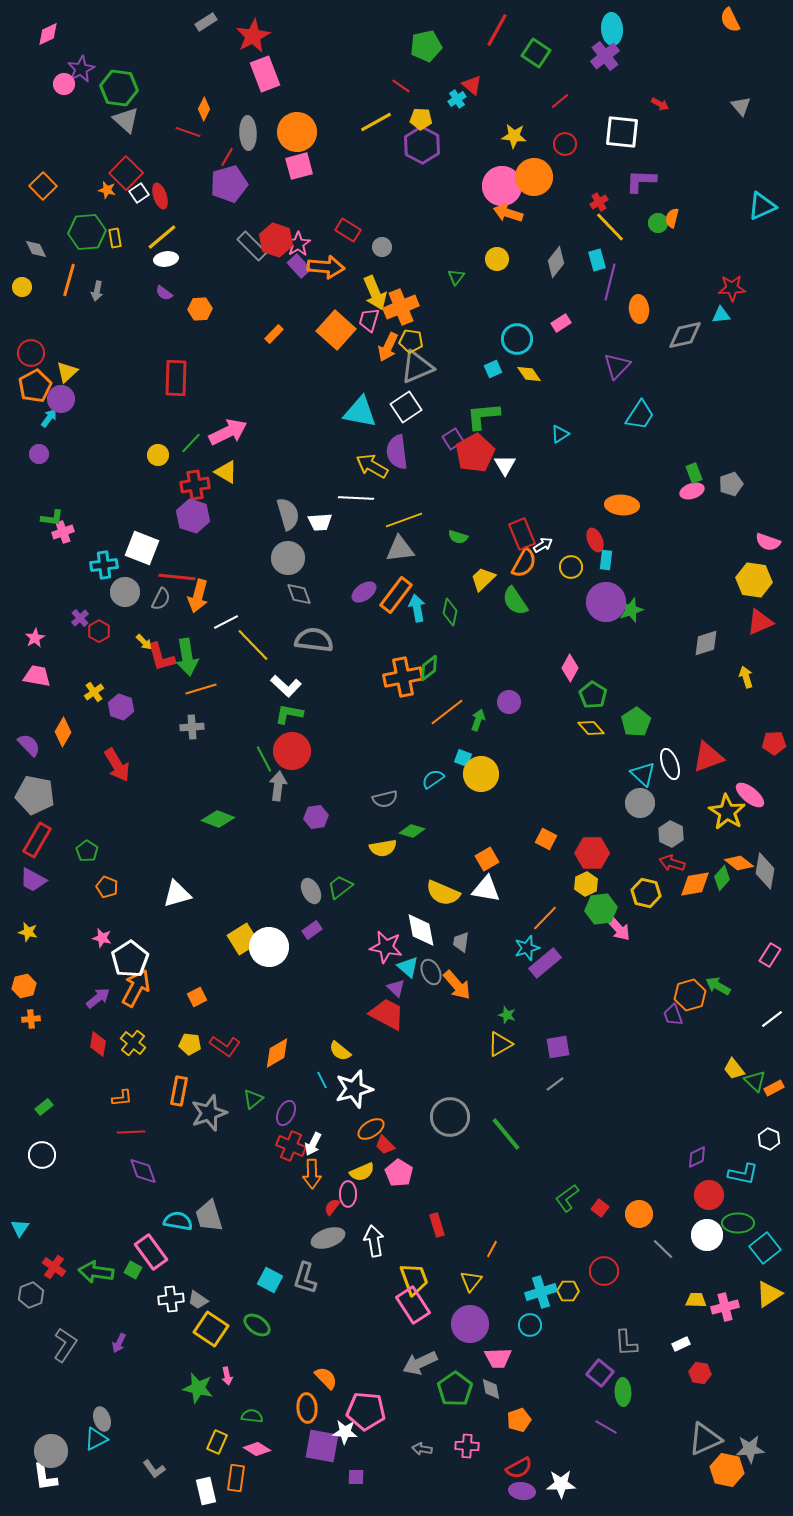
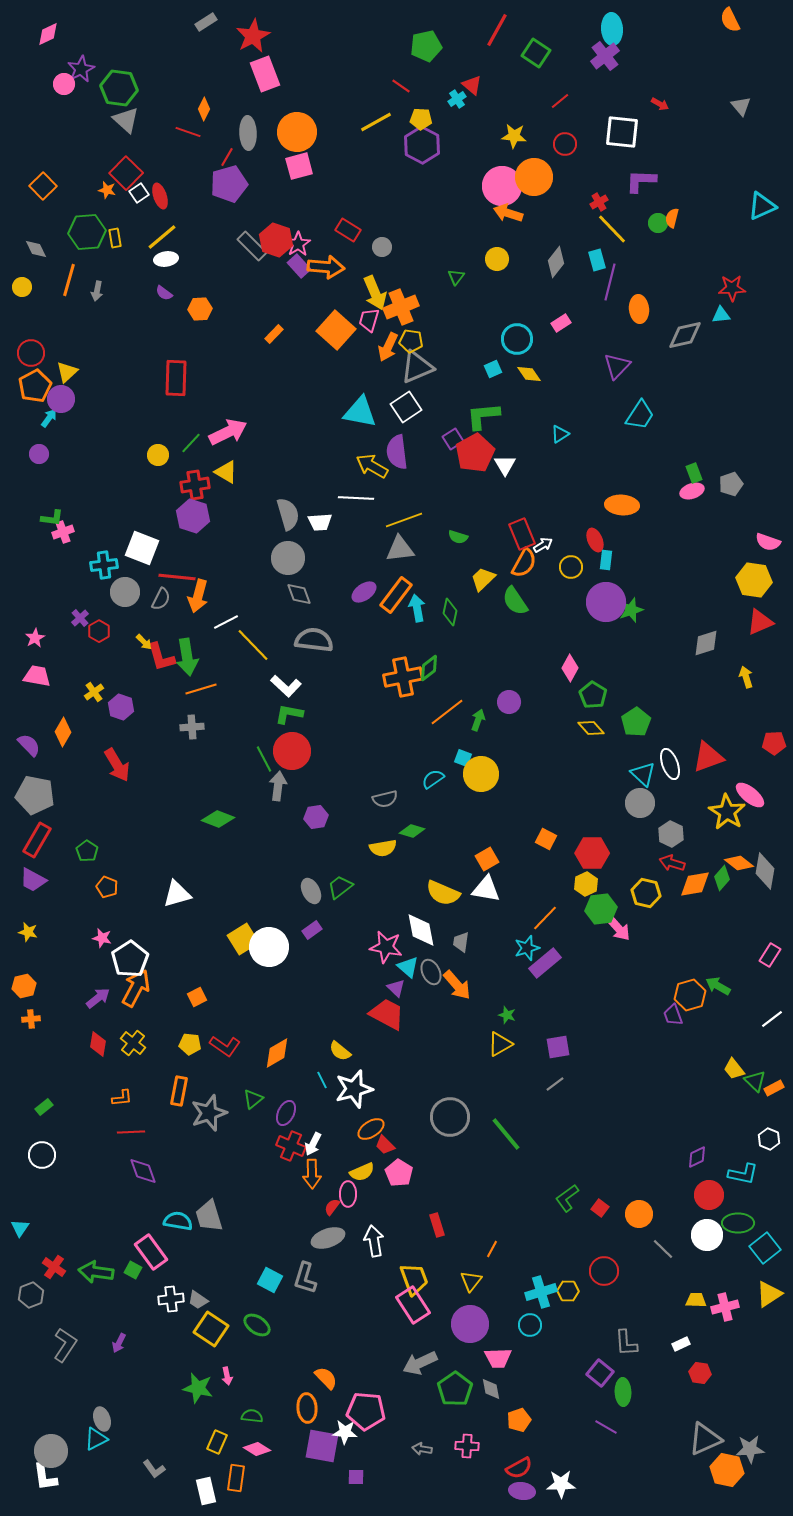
yellow line at (610, 227): moved 2 px right, 2 px down
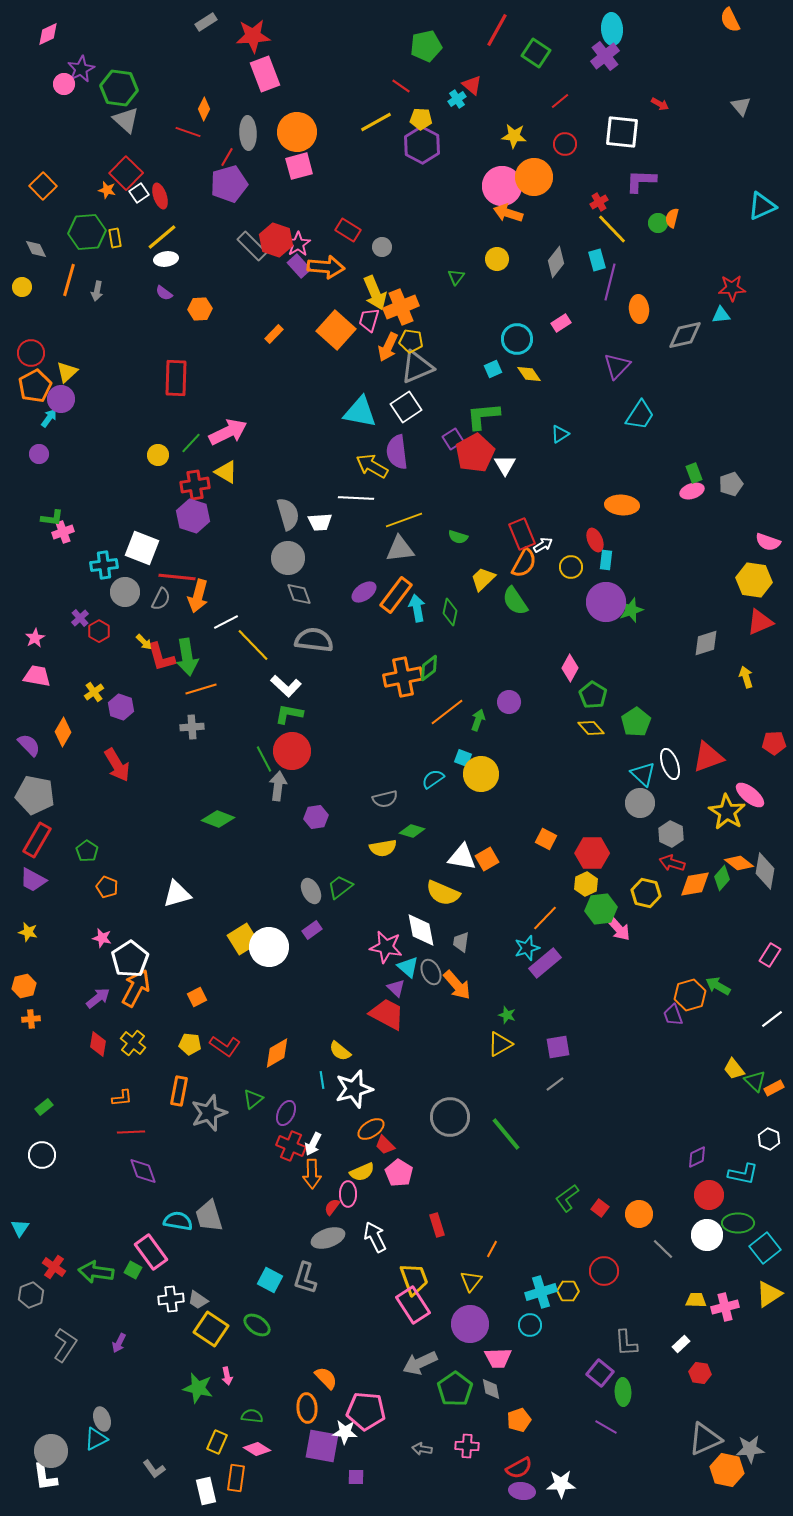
red star at (253, 36): rotated 24 degrees clockwise
white triangle at (486, 889): moved 24 px left, 32 px up
cyan line at (322, 1080): rotated 18 degrees clockwise
white arrow at (374, 1241): moved 1 px right, 4 px up; rotated 16 degrees counterclockwise
white rectangle at (681, 1344): rotated 18 degrees counterclockwise
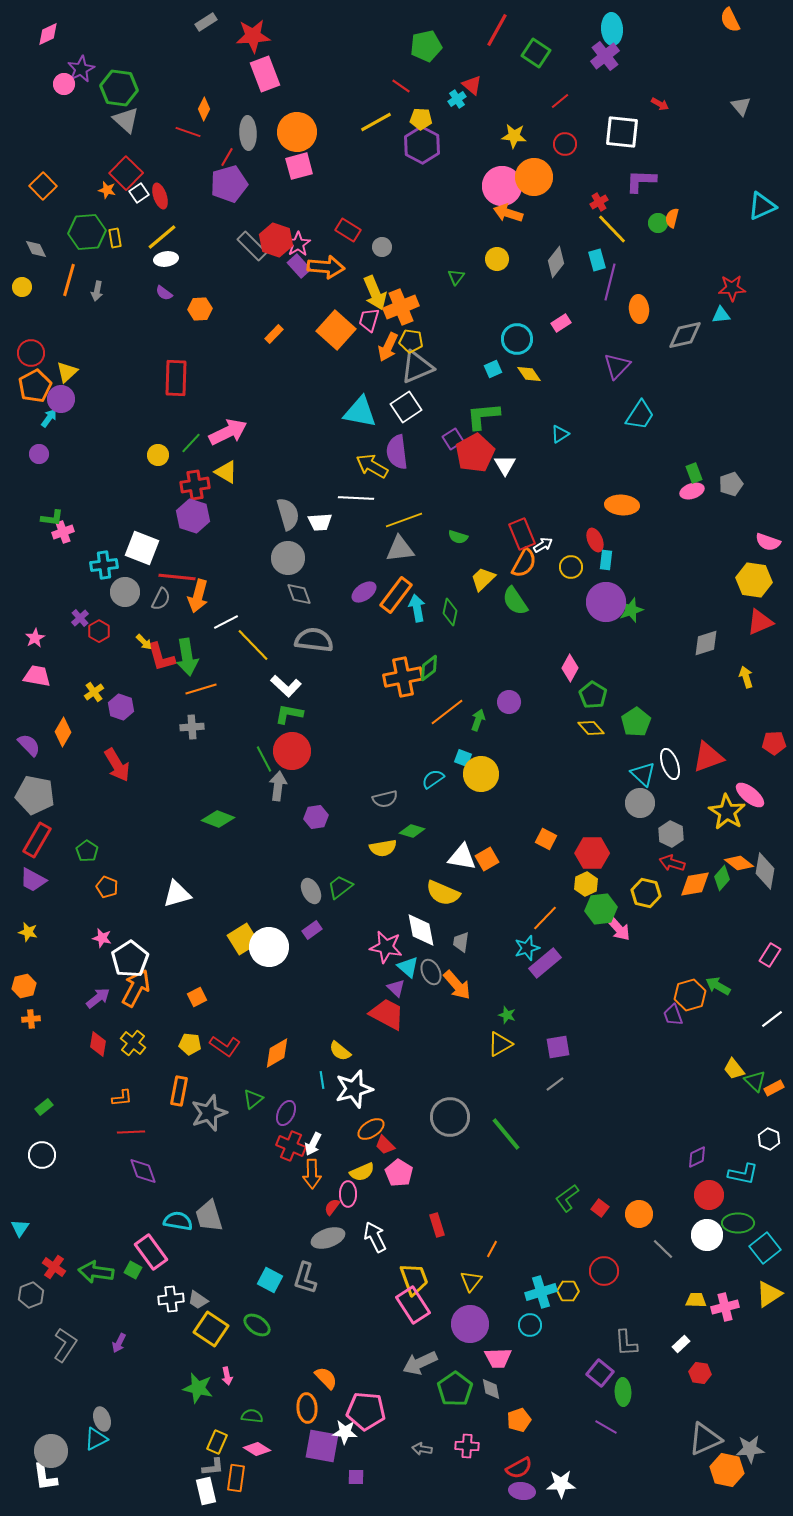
gray L-shape at (154, 1469): moved 59 px right, 2 px up; rotated 60 degrees counterclockwise
